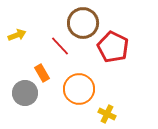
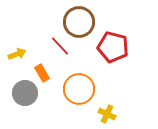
brown circle: moved 4 px left, 1 px up
yellow arrow: moved 19 px down
red pentagon: rotated 12 degrees counterclockwise
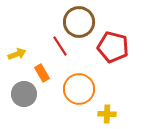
red line: rotated 10 degrees clockwise
gray circle: moved 1 px left, 1 px down
yellow cross: rotated 24 degrees counterclockwise
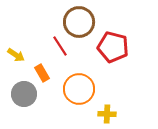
yellow arrow: moved 1 px left, 1 px down; rotated 54 degrees clockwise
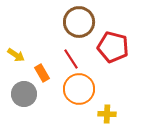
red line: moved 11 px right, 13 px down
